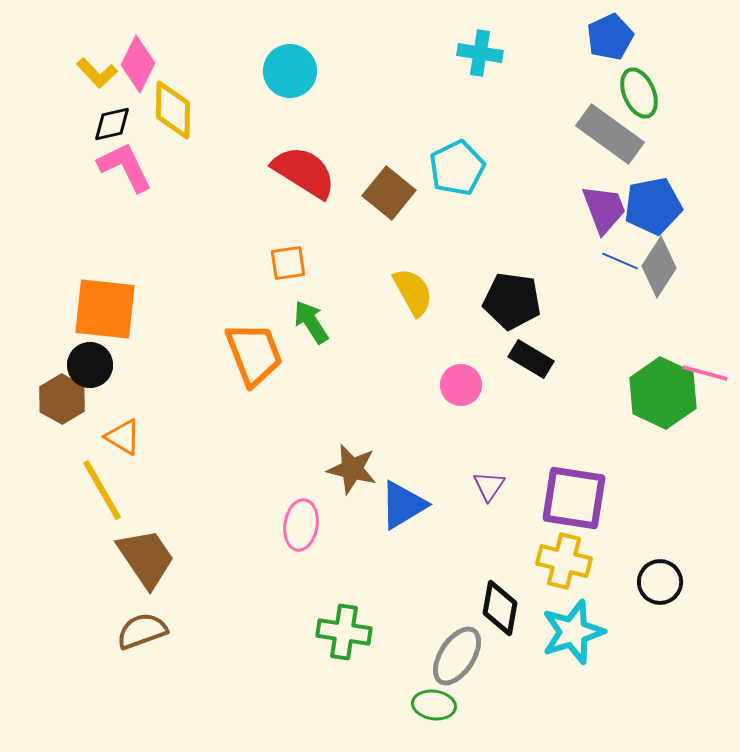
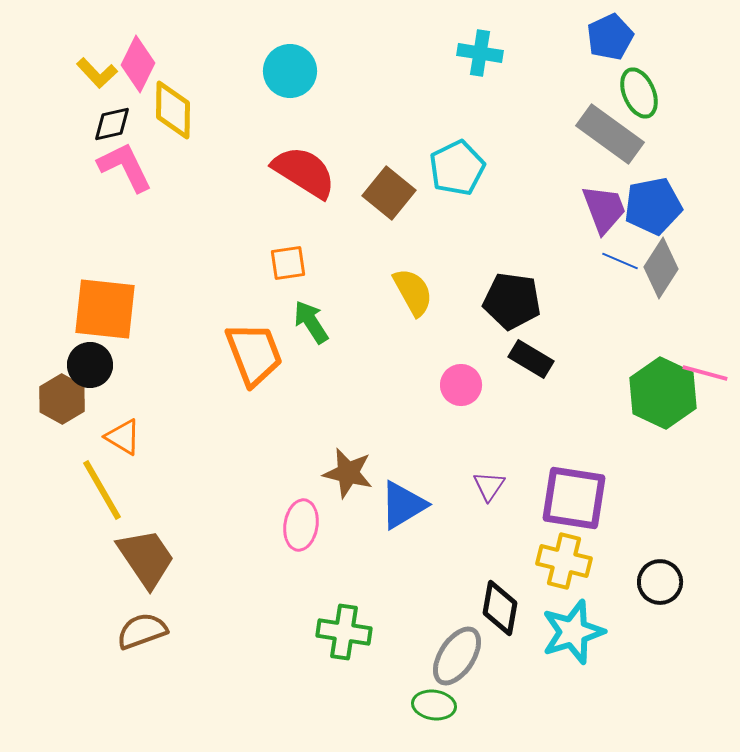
gray diamond at (659, 267): moved 2 px right, 1 px down
brown star at (352, 469): moved 4 px left, 4 px down
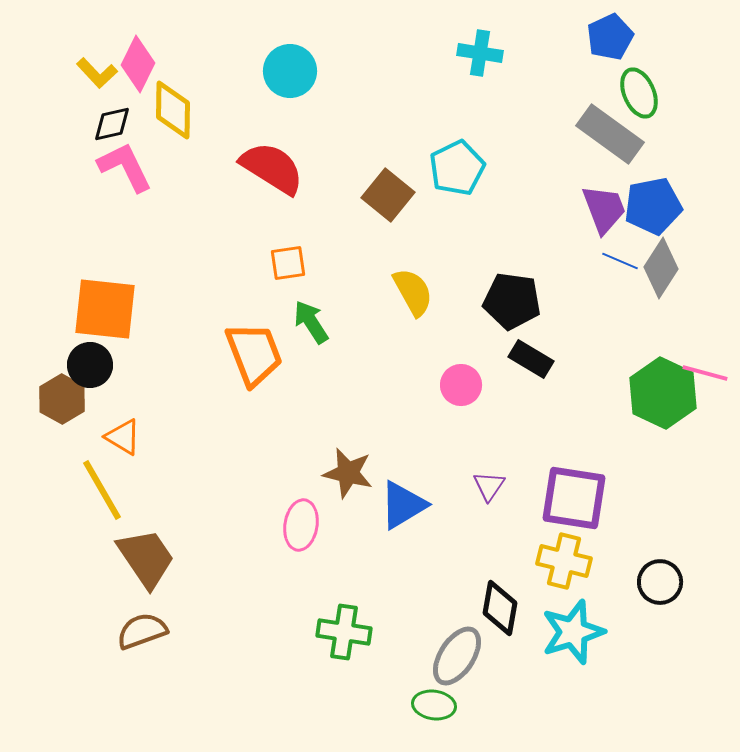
red semicircle at (304, 172): moved 32 px left, 4 px up
brown square at (389, 193): moved 1 px left, 2 px down
